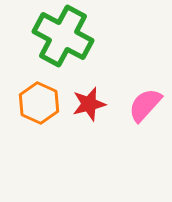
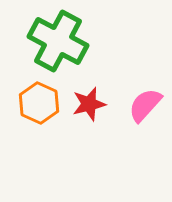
green cross: moved 5 px left, 5 px down
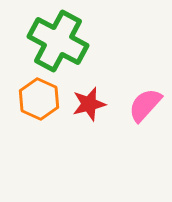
orange hexagon: moved 4 px up
